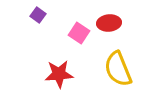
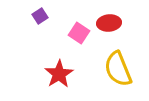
purple square: moved 2 px right, 1 px down; rotated 21 degrees clockwise
red star: rotated 28 degrees counterclockwise
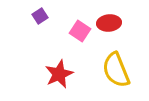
pink square: moved 1 px right, 2 px up
yellow semicircle: moved 2 px left, 1 px down
red star: rotated 8 degrees clockwise
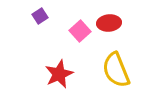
pink square: rotated 15 degrees clockwise
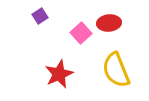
pink square: moved 1 px right, 2 px down
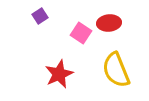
pink square: rotated 15 degrees counterclockwise
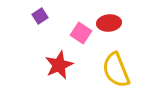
red star: moved 9 px up
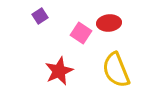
red star: moved 6 px down
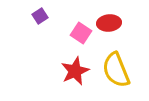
red star: moved 16 px right
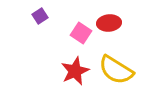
yellow semicircle: rotated 36 degrees counterclockwise
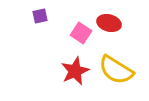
purple square: rotated 21 degrees clockwise
red ellipse: rotated 20 degrees clockwise
